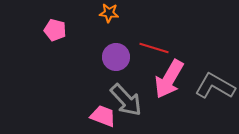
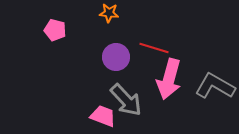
pink arrow: rotated 15 degrees counterclockwise
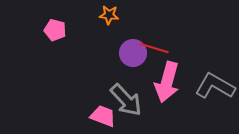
orange star: moved 2 px down
purple circle: moved 17 px right, 4 px up
pink arrow: moved 2 px left, 3 px down
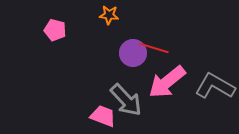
pink arrow: rotated 36 degrees clockwise
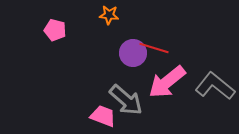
gray L-shape: rotated 9 degrees clockwise
gray arrow: rotated 6 degrees counterclockwise
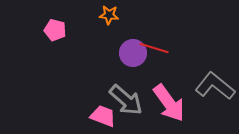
pink arrow: moved 2 px right, 21 px down; rotated 87 degrees counterclockwise
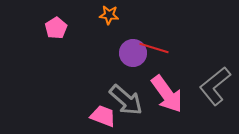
pink pentagon: moved 1 px right, 2 px up; rotated 25 degrees clockwise
gray L-shape: rotated 78 degrees counterclockwise
pink arrow: moved 2 px left, 9 px up
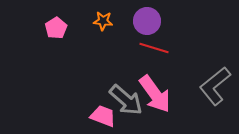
orange star: moved 6 px left, 6 px down
purple circle: moved 14 px right, 32 px up
pink arrow: moved 12 px left
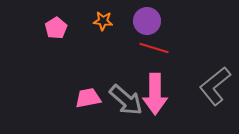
pink arrow: rotated 36 degrees clockwise
pink trapezoid: moved 15 px left, 18 px up; rotated 32 degrees counterclockwise
